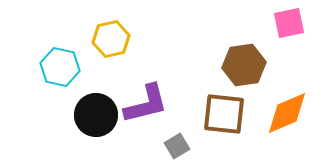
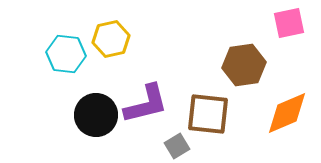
cyan hexagon: moved 6 px right, 13 px up; rotated 6 degrees counterclockwise
brown square: moved 16 px left
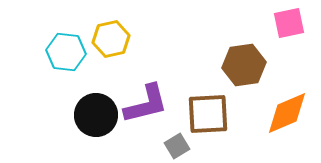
cyan hexagon: moved 2 px up
brown square: rotated 9 degrees counterclockwise
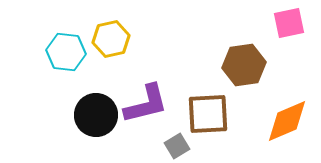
orange diamond: moved 8 px down
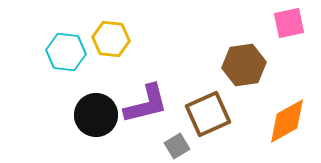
yellow hexagon: rotated 18 degrees clockwise
brown square: rotated 21 degrees counterclockwise
orange diamond: rotated 6 degrees counterclockwise
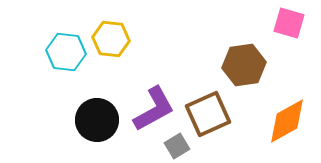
pink square: rotated 28 degrees clockwise
purple L-shape: moved 8 px right, 5 px down; rotated 15 degrees counterclockwise
black circle: moved 1 px right, 5 px down
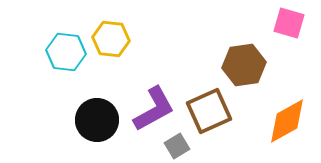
brown square: moved 1 px right, 3 px up
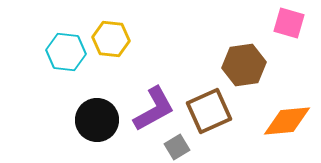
orange diamond: rotated 24 degrees clockwise
gray square: moved 1 px down
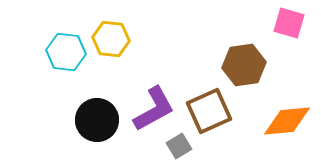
gray square: moved 2 px right, 1 px up
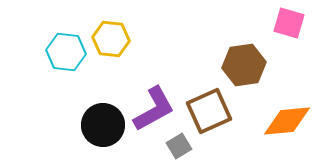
black circle: moved 6 px right, 5 px down
